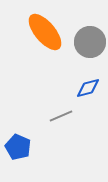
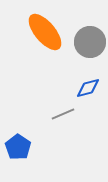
gray line: moved 2 px right, 2 px up
blue pentagon: rotated 10 degrees clockwise
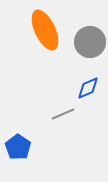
orange ellipse: moved 2 px up; rotated 15 degrees clockwise
blue diamond: rotated 10 degrees counterclockwise
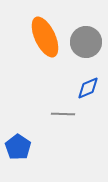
orange ellipse: moved 7 px down
gray circle: moved 4 px left
gray line: rotated 25 degrees clockwise
